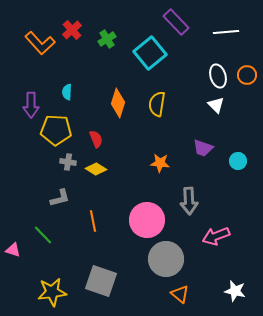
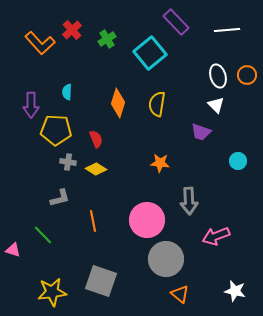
white line: moved 1 px right, 2 px up
purple trapezoid: moved 2 px left, 16 px up
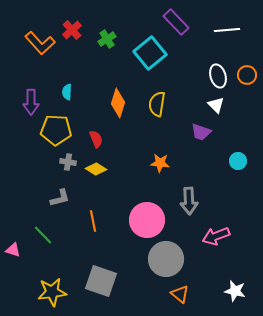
purple arrow: moved 3 px up
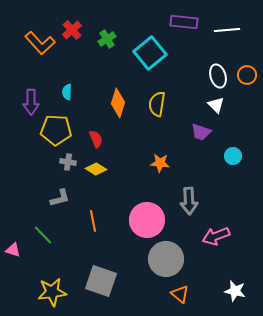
purple rectangle: moved 8 px right; rotated 40 degrees counterclockwise
cyan circle: moved 5 px left, 5 px up
